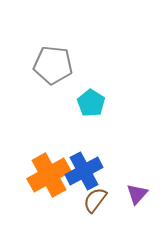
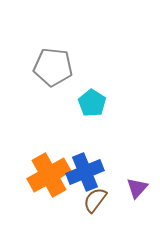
gray pentagon: moved 2 px down
cyan pentagon: moved 1 px right
blue cross: moved 1 px right, 1 px down; rotated 6 degrees clockwise
purple triangle: moved 6 px up
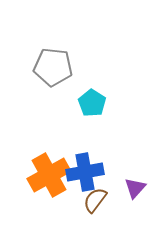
blue cross: rotated 12 degrees clockwise
purple triangle: moved 2 px left
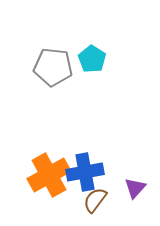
cyan pentagon: moved 44 px up
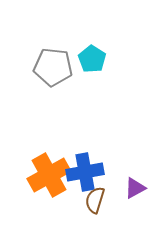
purple triangle: rotated 20 degrees clockwise
brown semicircle: rotated 20 degrees counterclockwise
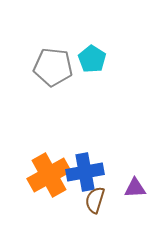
purple triangle: rotated 25 degrees clockwise
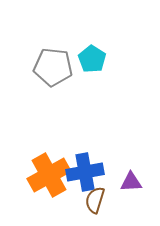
purple triangle: moved 4 px left, 6 px up
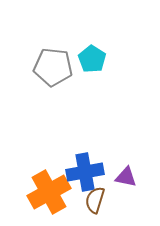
orange cross: moved 17 px down
purple triangle: moved 5 px left, 5 px up; rotated 15 degrees clockwise
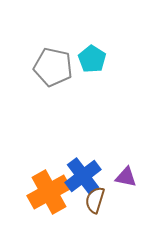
gray pentagon: rotated 6 degrees clockwise
blue cross: moved 2 px left, 4 px down; rotated 27 degrees counterclockwise
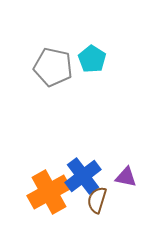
brown semicircle: moved 2 px right
